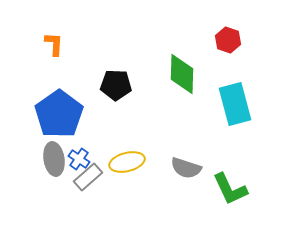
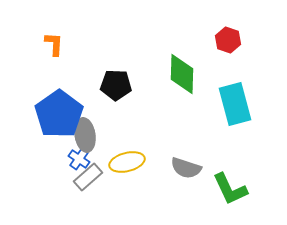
gray ellipse: moved 31 px right, 24 px up
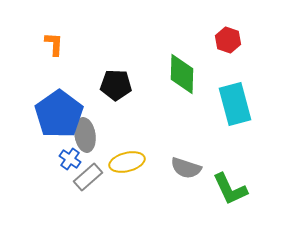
blue cross: moved 9 px left
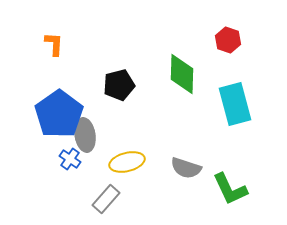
black pentagon: moved 3 px right; rotated 16 degrees counterclockwise
gray rectangle: moved 18 px right, 22 px down; rotated 8 degrees counterclockwise
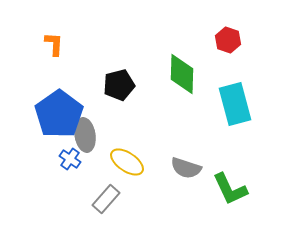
yellow ellipse: rotated 48 degrees clockwise
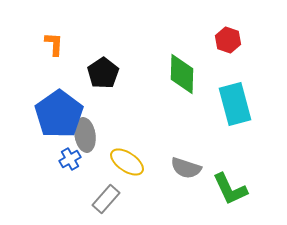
black pentagon: moved 16 px left, 12 px up; rotated 20 degrees counterclockwise
blue cross: rotated 25 degrees clockwise
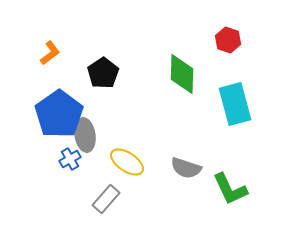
orange L-shape: moved 4 px left, 9 px down; rotated 50 degrees clockwise
